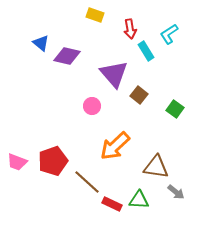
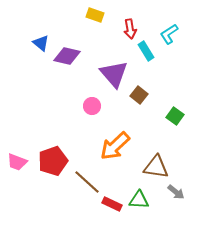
green square: moved 7 px down
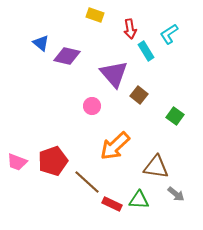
gray arrow: moved 2 px down
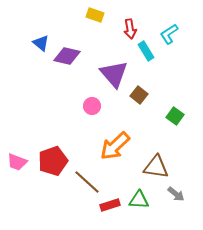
red rectangle: moved 2 px left, 1 px down; rotated 42 degrees counterclockwise
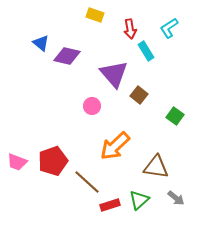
cyan L-shape: moved 6 px up
gray arrow: moved 4 px down
green triangle: rotated 45 degrees counterclockwise
